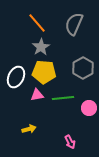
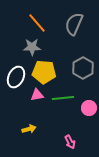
gray star: moved 9 px left; rotated 30 degrees clockwise
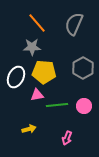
green line: moved 6 px left, 7 px down
pink circle: moved 5 px left, 2 px up
pink arrow: moved 3 px left, 4 px up; rotated 48 degrees clockwise
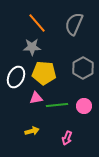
yellow pentagon: moved 1 px down
pink triangle: moved 1 px left, 3 px down
yellow arrow: moved 3 px right, 2 px down
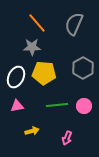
pink triangle: moved 19 px left, 8 px down
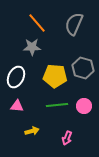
gray hexagon: rotated 15 degrees counterclockwise
yellow pentagon: moved 11 px right, 3 px down
pink triangle: rotated 16 degrees clockwise
